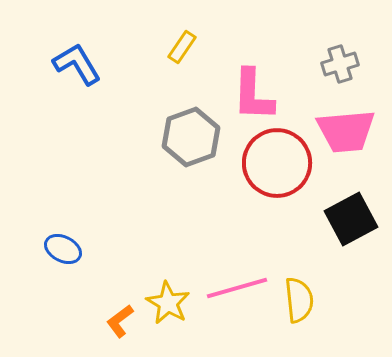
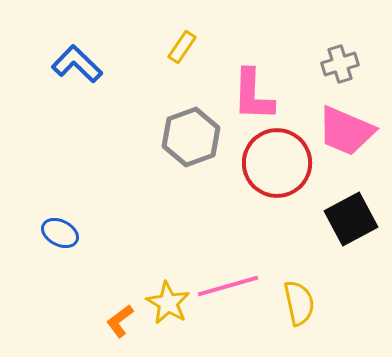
blue L-shape: rotated 15 degrees counterclockwise
pink trapezoid: rotated 28 degrees clockwise
blue ellipse: moved 3 px left, 16 px up
pink line: moved 9 px left, 2 px up
yellow semicircle: moved 3 px down; rotated 6 degrees counterclockwise
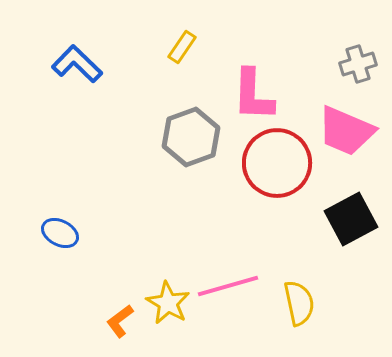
gray cross: moved 18 px right
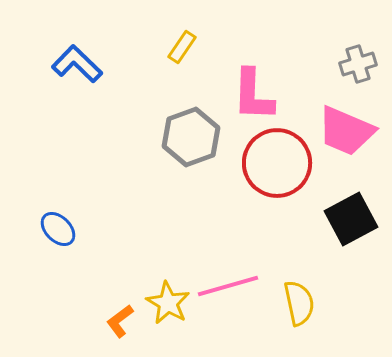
blue ellipse: moved 2 px left, 4 px up; rotated 18 degrees clockwise
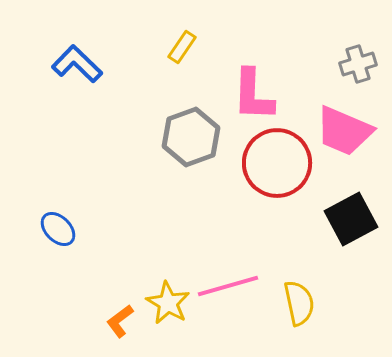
pink trapezoid: moved 2 px left
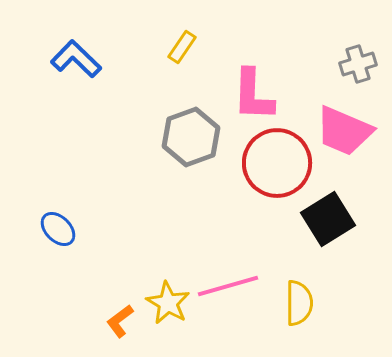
blue L-shape: moved 1 px left, 5 px up
black square: moved 23 px left; rotated 4 degrees counterclockwise
yellow semicircle: rotated 12 degrees clockwise
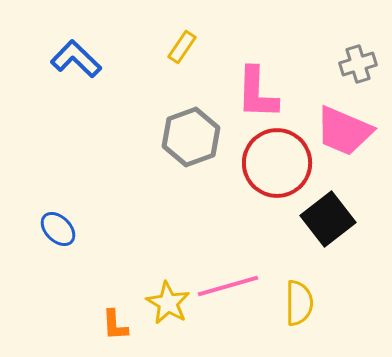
pink L-shape: moved 4 px right, 2 px up
black square: rotated 6 degrees counterclockwise
orange L-shape: moved 5 px left, 4 px down; rotated 56 degrees counterclockwise
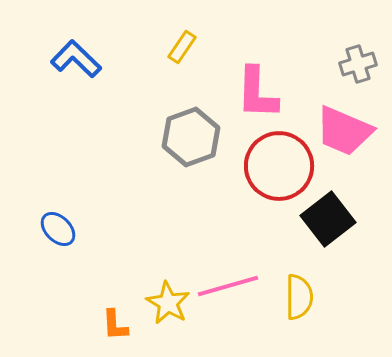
red circle: moved 2 px right, 3 px down
yellow semicircle: moved 6 px up
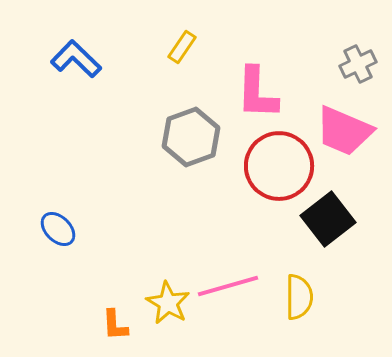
gray cross: rotated 9 degrees counterclockwise
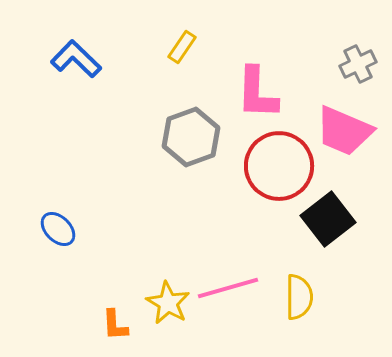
pink line: moved 2 px down
